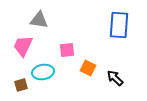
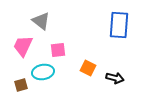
gray triangle: moved 2 px right, 1 px down; rotated 30 degrees clockwise
pink square: moved 9 px left
black arrow: rotated 150 degrees clockwise
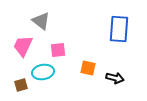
blue rectangle: moved 4 px down
orange square: rotated 14 degrees counterclockwise
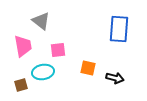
pink trapezoid: rotated 145 degrees clockwise
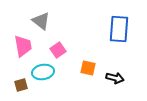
pink square: rotated 28 degrees counterclockwise
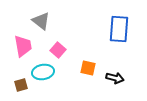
pink square: rotated 14 degrees counterclockwise
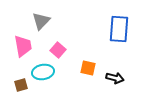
gray triangle: rotated 36 degrees clockwise
